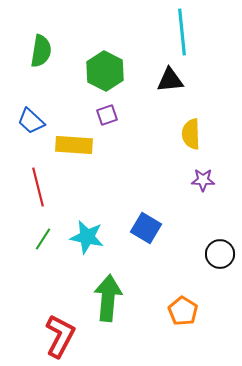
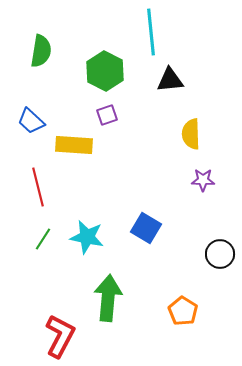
cyan line: moved 31 px left
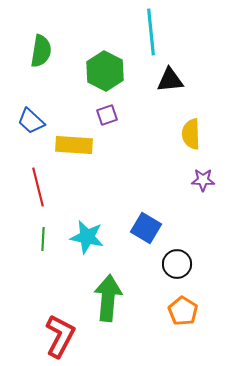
green line: rotated 30 degrees counterclockwise
black circle: moved 43 px left, 10 px down
